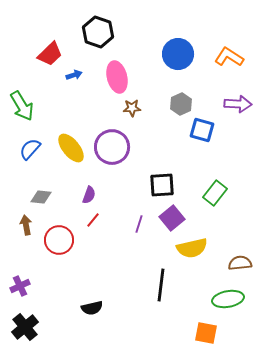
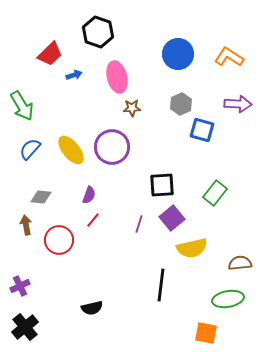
yellow ellipse: moved 2 px down
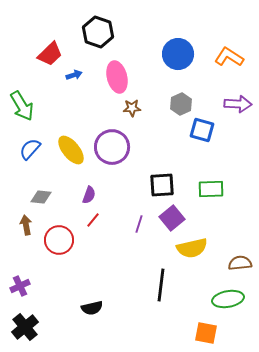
green rectangle: moved 4 px left, 4 px up; rotated 50 degrees clockwise
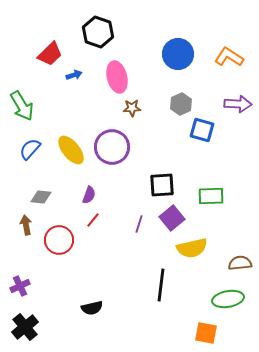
green rectangle: moved 7 px down
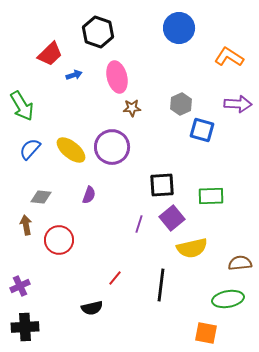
blue circle: moved 1 px right, 26 px up
yellow ellipse: rotated 12 degrees counterclockwise
red line: moved 22 px right, 58 px down
black cross: rotated 36 degrees clockwise
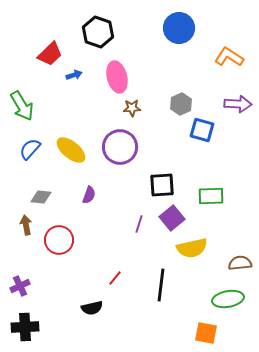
purple circle: moved 8 px right
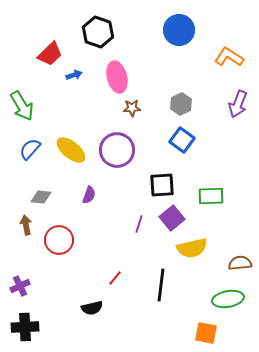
blue circle: moved 2 px down
purple arrow: rotated 108 degrees clockwise
blue square: moved 20 px left, 10 px down; rotated 20 degrees clockwise
purple circle: moved 3 px left, 3 px down
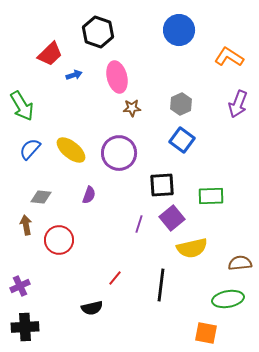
purple circle: moved 2 px right, 3 px down
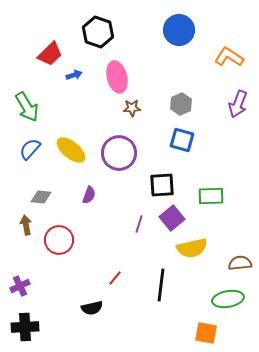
green arrow: moved 5 px right, 1 px down
blue square: rotated 20 degrees counterclockwise
